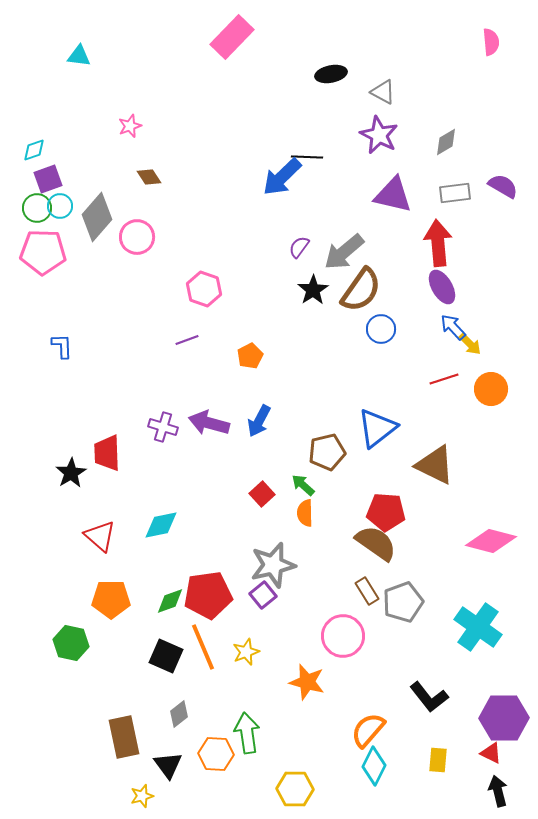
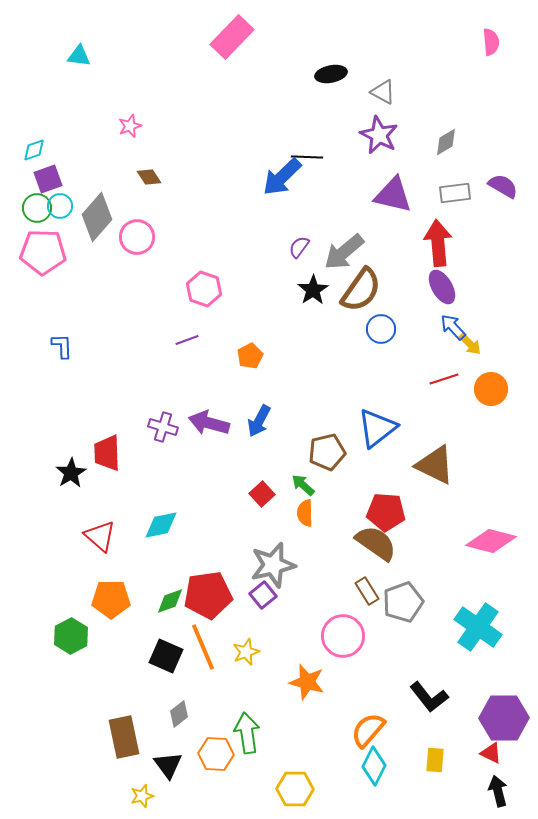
green hexagon at (71, 643): moved 7 px up; rotated 20 degrees clockwise
yellow rectangle at (438, 760): moved 3 px left
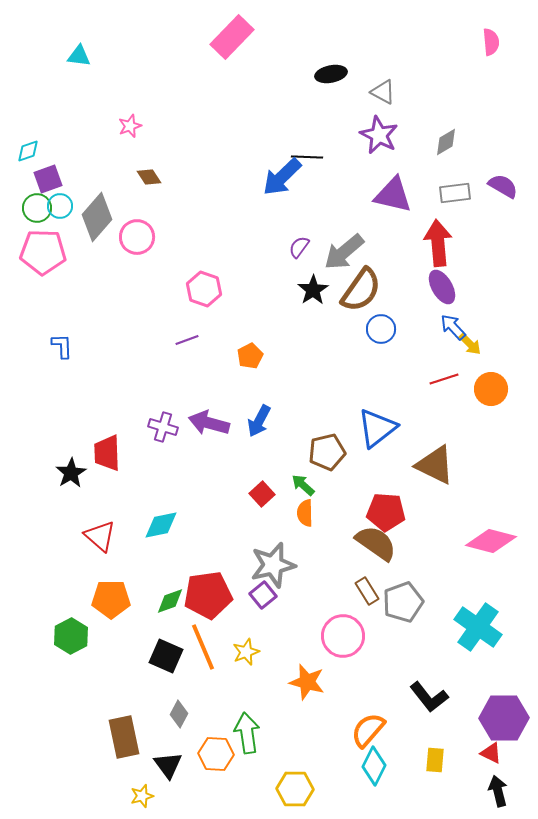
cyan diamond at (34, 150): moved 6 px left, 1 px down
gray diamond at (179, 714): rotated 24 degrees counterclockwise
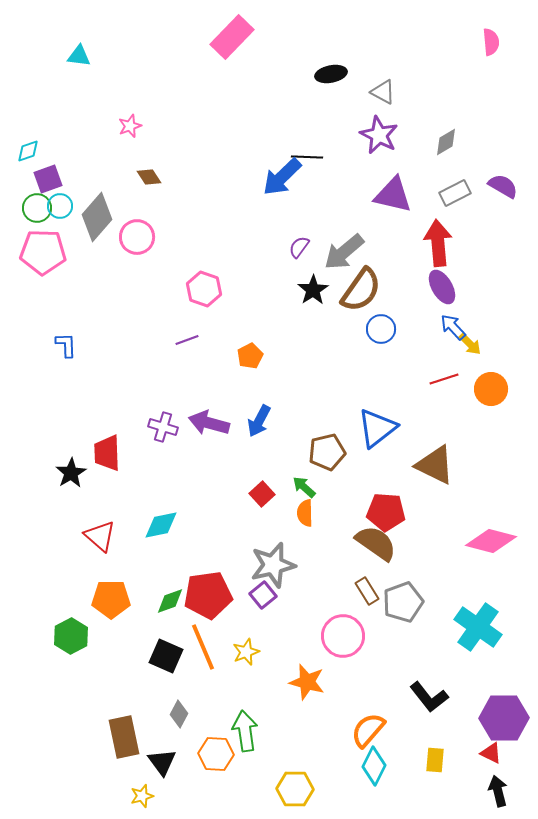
gray rectangle at (455, 193): rotated 20 degrees counterclockwise
blue L-shape at (62, 346): moved 4 px right, 1 px up
green arrow at (303, 485): moved 1 px right, 2 px down
green arrow at (247, 733): moved 2 px left, 2 px up
black triangle at (168, 765): moved 6 px left, 3 px up
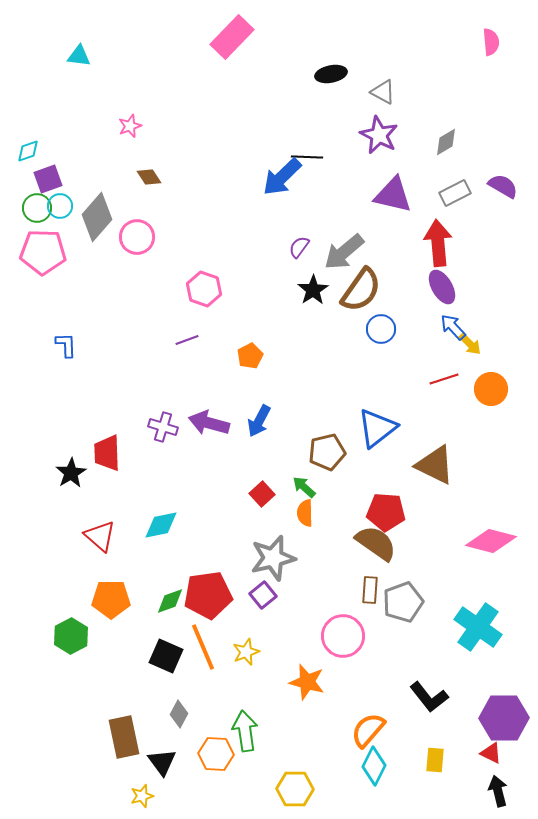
gray star at (273, 565): moved 7 px up
brown rectangle at (367, 591): moved 3 px right, 1 px up; rotated 36 degrees clockwise
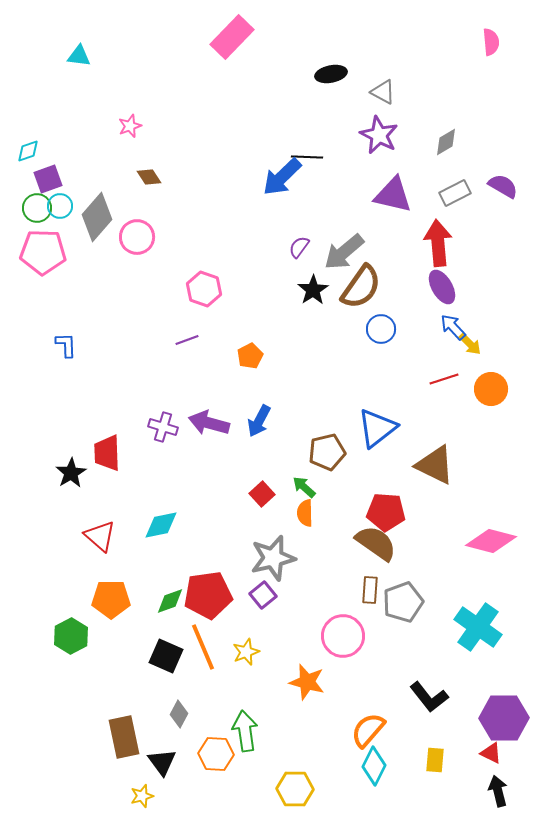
brown semicircle at (361, 290): moved 3 px up
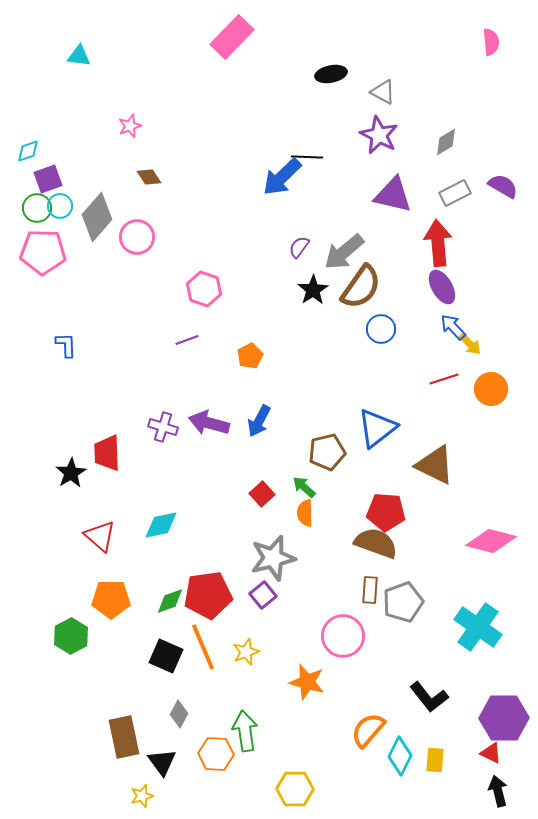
brown semicircle at (376, 543): rotated 15 degrees counterclockwise
cyan diamond at (374, 766): moved 26 px right, 10 px up
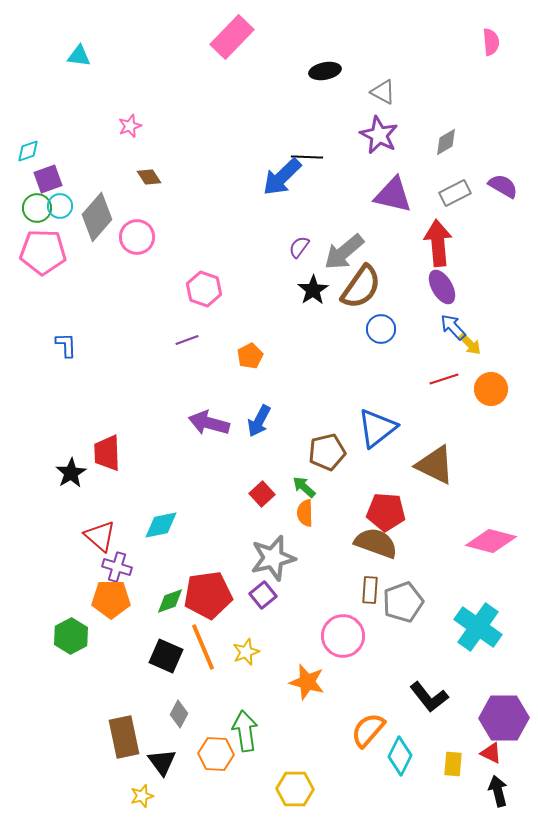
black ellipse at (331, 74): moved 6 px left, 3 px up
purple cross at (163, 427): moved 46 px left, 140 px down
yellow rectangle at (435, 760): moved 18 px right, 4 px down
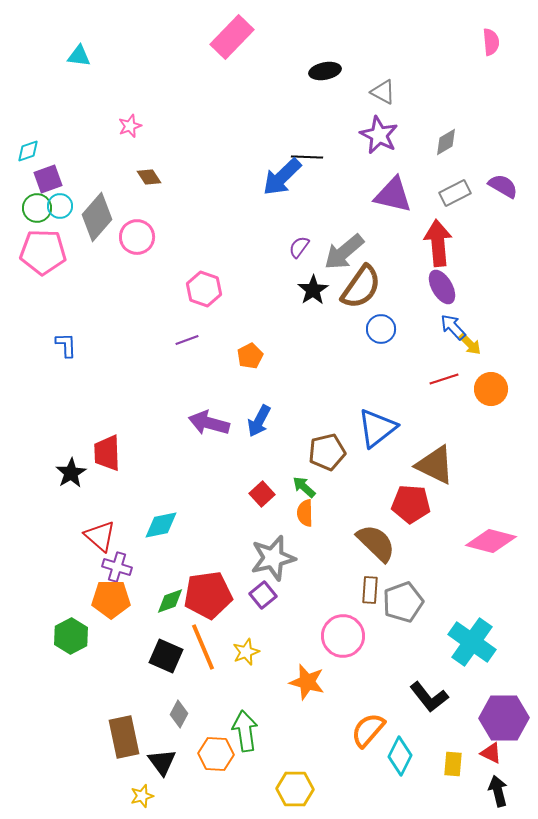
red pentagon at (386, 512): moved 25 px right, 8 px up
brown semicircle at (376, 543): rotated 24 degrees clockwise
cyan cross at (478, 627): moved 6 px left, 15 px down
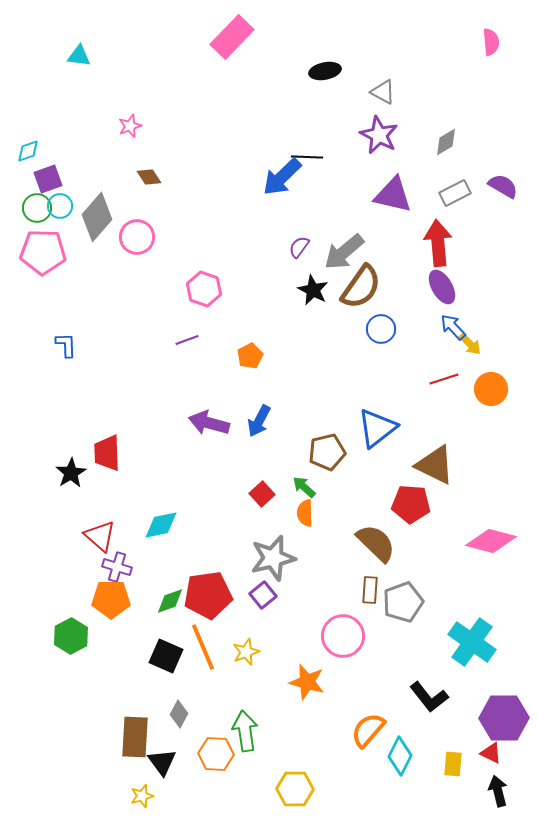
black star at (313, 290): rotated 12 degrees counterclockwise
brown rectangle at (124, 737): moved 11 px right; rotated 15 degrees clockwise
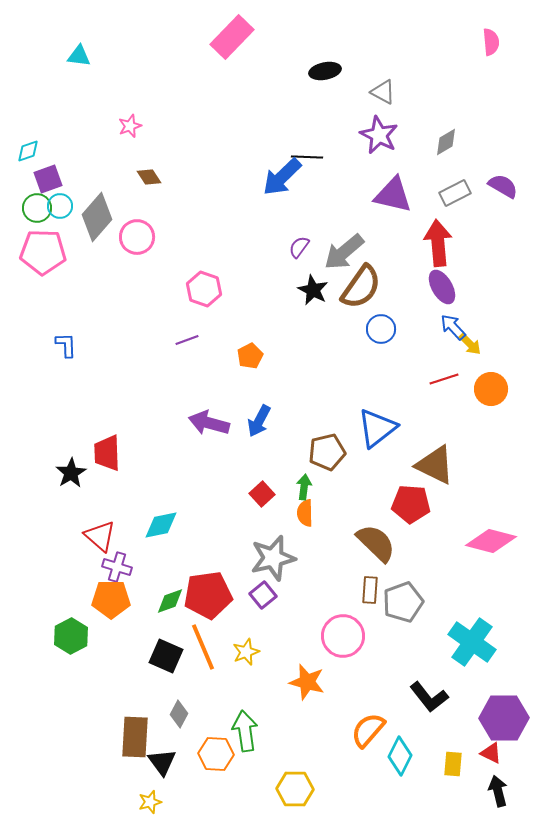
green arrow at (304, 487): rotated 55 degrees clockwise
yellow star at (142, 796): moved 8 px right, 6 px down
